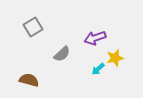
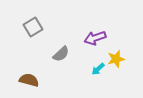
gray semicircle: moved 1 px left
yellow star: moved 1 px right, 1 px down
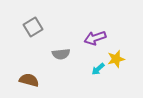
gray semicircle: rotated 36 degrees clockwise
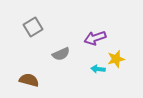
gray semicircle: rotated 18 degrees counterclockwise
cyan arrow: rotated 48 degrees clockwise
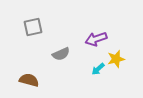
gray square: rotated 18 degrees clockwise
purple arrow: moved 1 px right, 1 px down
cyan arrow: rotated 48 degrees counterclockwise
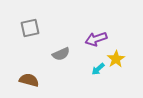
gray square: moved 3 px left, 1 px down
yellow star: rotated 18 degrees counterclockwise
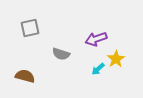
gray semicircle: rotated 42 degrees clockwise
brown semicircle: moved 4 px left, 4 px up
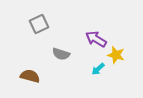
gray square: moved 9 px right, 4 px up; rotated 12 degrees counterclockwise
purple arrow: rotated 50 degrees clockwise
yellow star: moved 4 px up; rotated 24 degrees counterclockwise
brown semicircle: moved 5 px right
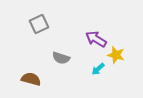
gray semicircle: moved 4 px down
brown semicircle: moved 1 px right, 3 px down
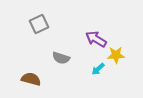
yellow star: rotated 18 degrees counterclockwise
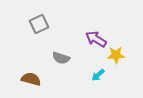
cyan arrow: moved 6 px down
